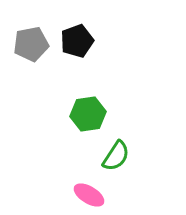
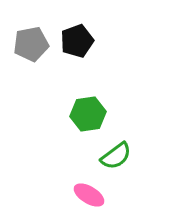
green semicircle: rotated 20 degrees clockwise
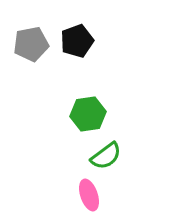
green semicircle: moved 10 px left
pink ellipse: rotated 40 degrees clockwise
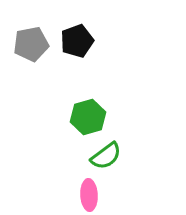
green hexagon: moved 3 px down; rotated 8 degrees counterclockwise
pink ellipse: rotated 16 degrees clockwise
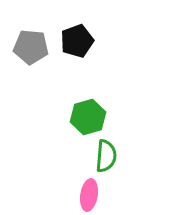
gray pentagon: moved 3 px down; rotated 16 degrees clockwise
green semicircle: rotated 48 degrees counterclockwise
pink ellipse: rotated 12 degrees clockwise
